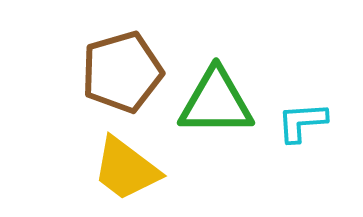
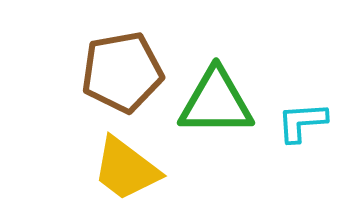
brown pentagon: rotated 6 degrees clockwise
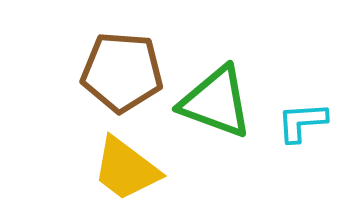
brown pentagon: rotated 14 degrees clockwise
green triangle: rotated 20 degrees clockwise
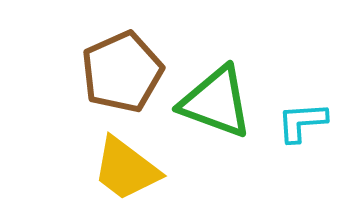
brown pentagon: rotated 28 degrees counterclockwise
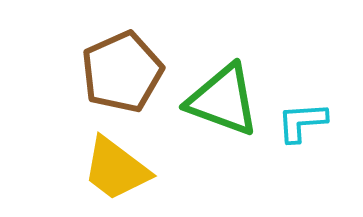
green triangle: moved 7 px right, 2 px up
yellow trapezoid: moved 10 px left
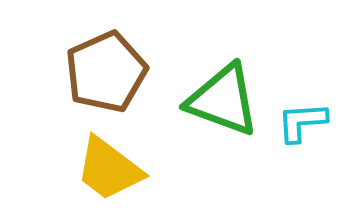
brown pentagon: moved 16 px left
yellow trapezoid: moved 7 px left
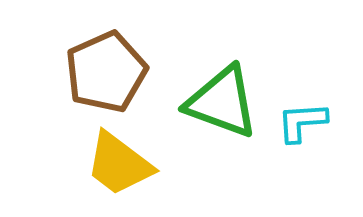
green triangle: moved 1 px left, 2 px down
yellow trapezoid: moved 10 px right, 5 px up
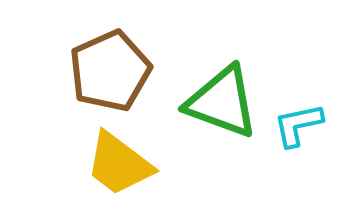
brown pentagon: moved 4 px right, 1 px up
cyan L-shape: moved 4 px left, 3 px down; rotated 8 degrees counterclockwise
